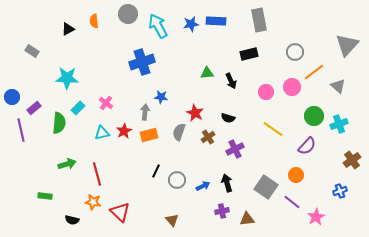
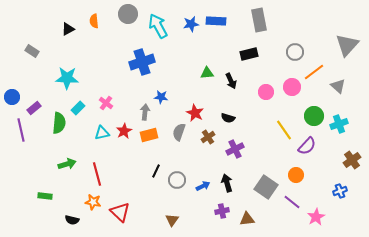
yellow line at (273, 129): moved 11 px right, 1 px down; rotated 20 degrees clockwise
brown triangle at (172, 220): rotated 16 degrees clockwise
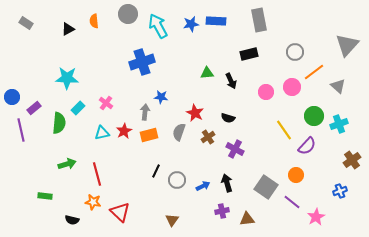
gray rectangle at (32, 51): moved 6 px left, 28 px up
purple cross at (235, 149): rotated 36 degrees counterclockwise
